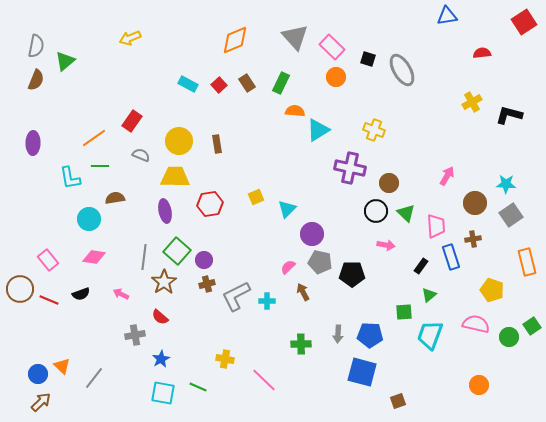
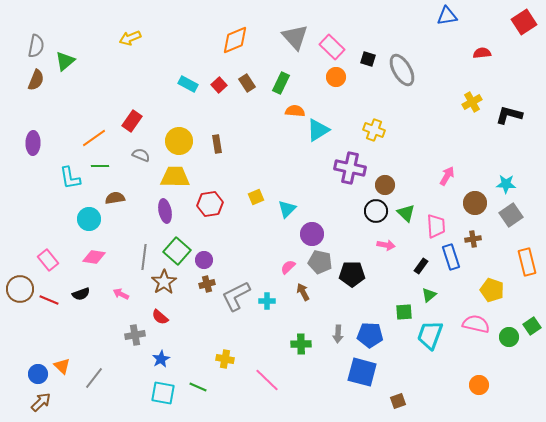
brown circle at (389, 183): moved 4 px left, 2 px down
pink line at (264, 380): moved 3 px right
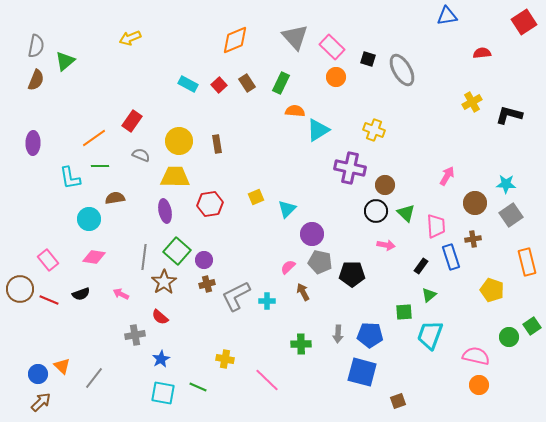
pink semicircle at (476, 324): moved 32 px down
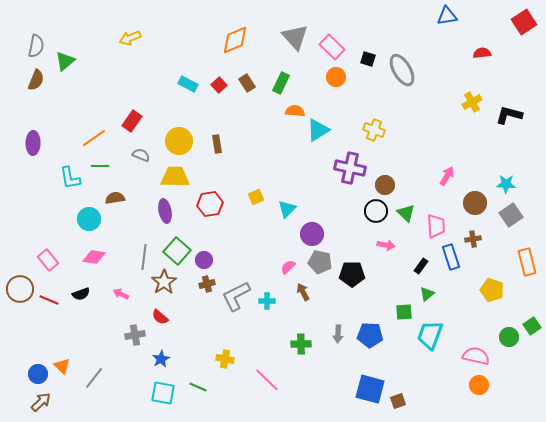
green triangle at (429, 295): moved 2 px left, 1 px up
blue square at (362, 372): moved 8 px right, 17 px down
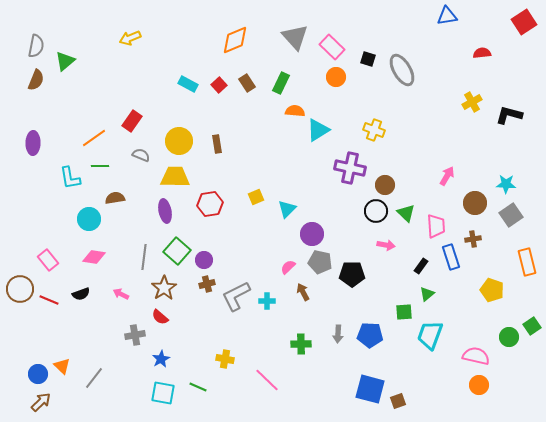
brown star at (164, 282): moved 6 px down
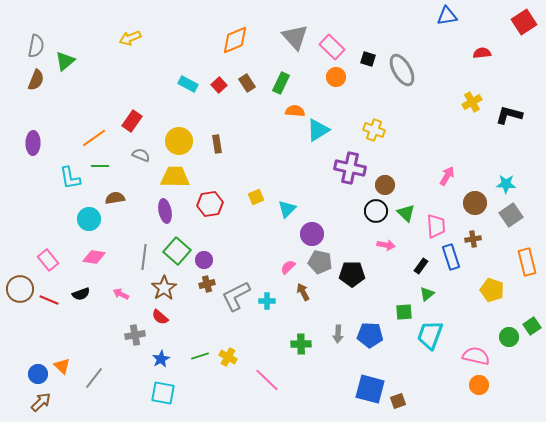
yellow cross at (225, 359): moved 3 px right, 2 px up; rotated 18 degrees clockwise
green line at (198, 387): moved 2 px right, 31 px up; rotated 42 degrees counterclockwise
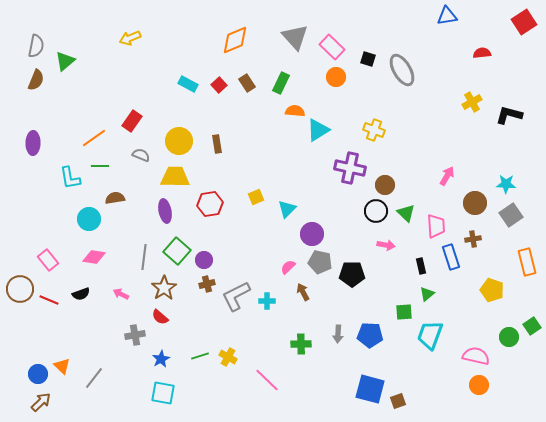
black rectangle at (421, 266): rotated 49 degrees counterclockwise
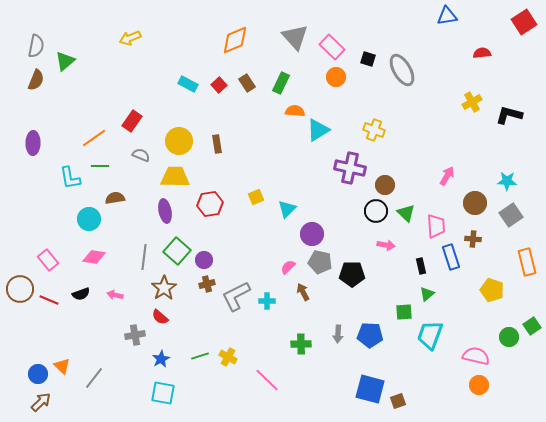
cyan star at (506, 184): moved 1 px right, 3 px up
brown cross at (473, 239): rotated 14 degrees clockwise
pink arrow at (121, 294): moved 6 px left, 1 px down; rotated 14 degrees counterclockwise
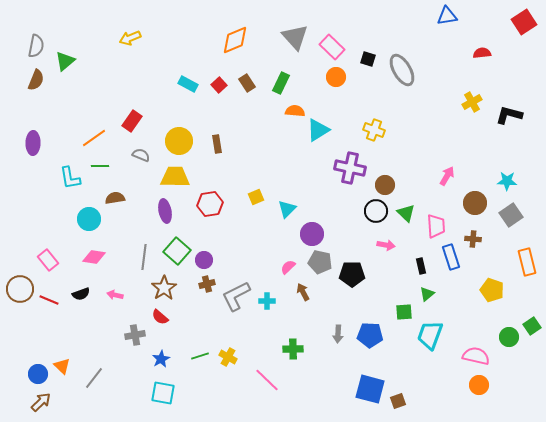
green cross at (301, 344): moved 8 px left, 5 px down
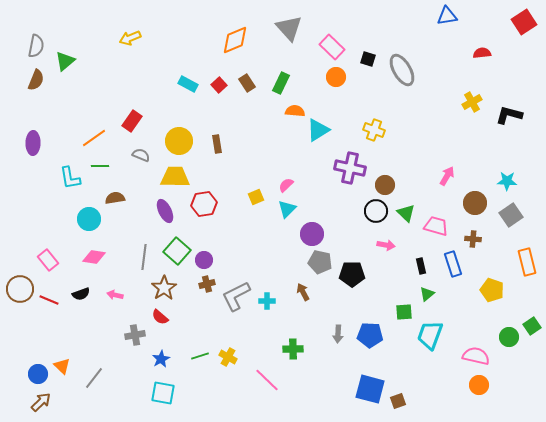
gray triangle at (295, 37): moved 6 px left, 9 px up
red hexagon at (210, 204): moved 6 px left
purple ellipse at (165, 211): rotated 15 degrees counterclockwise
pink trapezoid at (436, 226): rotated 70 degrees counterclockwise
blue rectangle at (451, 257): moved 2 px right, 7 px down
pink semicircle at (288, 267): moved 2 px left, 82 px up
